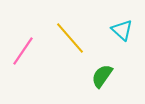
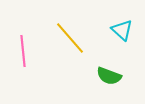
pink line: rotated 40 degrees counterclockwise
green semicircle: moved 7 px right; rotated 105 degrees counterclockwise
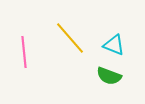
cyan triangle: moved 8 px left, 15 px down; rotated 20 degrees counterclockwise
pink line: moved 1 px right, 1 px down
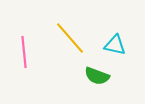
cyan triangle: moved 1 px right; rotated 10 degrees counterclockwise
green semicircle: moved 12 px left
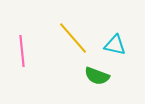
yellow line: moved 3 px right
pink line: moved 2 px left, 1 px up
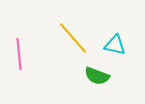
pink line: moved 3 px left, 3 px down
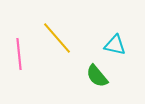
yellow line: moved 16 px left
green semicircle: rotated 30 degrees clockwise
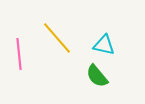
cyan triangle: moved 11 px left
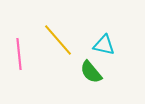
yellow line: moved 1 px right, 2 px down
green semicircle: moved 6 px left, 4 px up
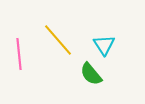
cyan triangle: rotated 45 degrees clockwise
green semicircle: moved 2 px down
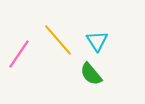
cyan triangle: moved 7 px left, 4 px up
pink line: rotated 40 degrees clockwise
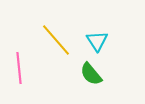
yellow line: moved 2 px left
pink line: moved 14 px down; rotated 40 degrees counterclockwise
